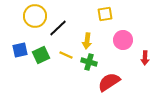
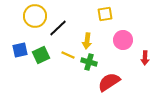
yellow line: moved 2 px right
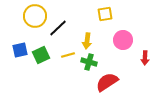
yellow line: rotated 40 degrees counterclockwise
red semicircle: moved 2 px left
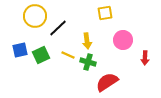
yellow square: moved 1 px up
yellow arrow: rotated 14 degrees counterclockwise
yellow line: rotated 40 degrees clockwise
green cross: moved 1 px left
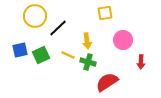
red arrow: moved 4 px left, 4 px down
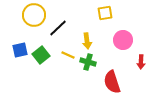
yellow circle: moved 1 px left, 1 px up
green square: rotated 12 degrees counterclockwise
red semicircle: moved 5 px right; rotated 75 degrees counterclockwise
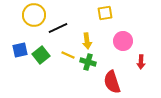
black line: rotated 18 degrees clockwise
pink circle: moved 1 px down
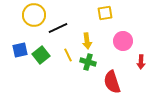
yellow line: rotated 40 degrees clockwise
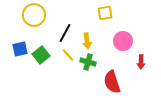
black line: moved 7 px right, 5 px down; rotated 36 degrees counterclockwise
blue square: moved 1 px up
yellow line: rotated 16 degrees counterclockwise
